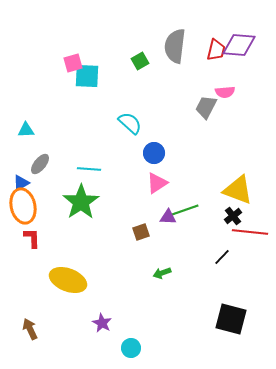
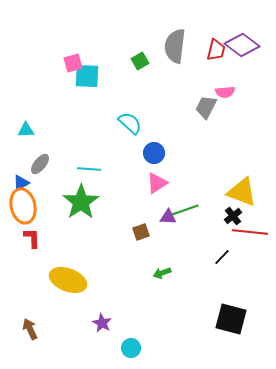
purple diamond: moved 3 px right; rotated 32 degrees clockwise
yellow triangle: moved 4 px right, 2 px down
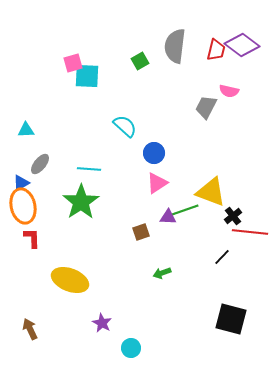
pink semicircle: moved 4 px right, 1 px up; rotated 18 degrees clockwise
cyan semicircle: moved 5 px left, 3 px down
yellow triangle: moved 31 px left
yellow ellipse: moved 2 px right
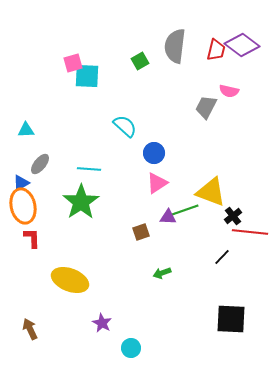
black square: rotated 12 degrees counterclockwise
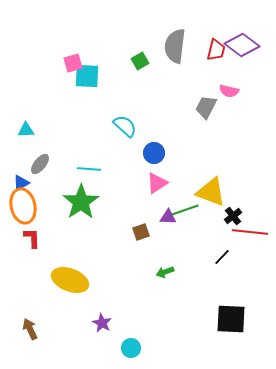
green arrow: moved 3 px right, 1 px up
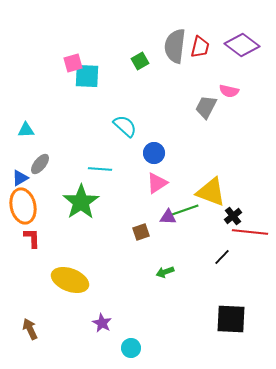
red trapezoid: moved 16 px left, 3 px up
cyan line: moved 11 px right
blue triangle: moved 1 px left, 5 px up
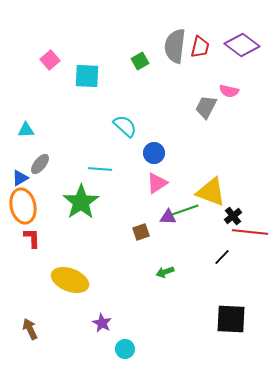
pink square: moved 23 px left, 3 px up; rotated 24 degrees counterclockwise
cyan circle: moved 6 px left, 1 px down
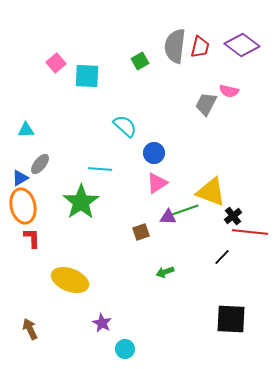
pink square: moved 6 px right, 3 px down
gray trapezoid: moved 3 px up
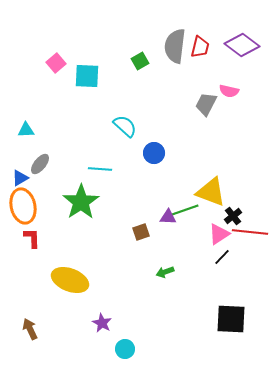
pink triangle: moved 62 px right, 51 px down
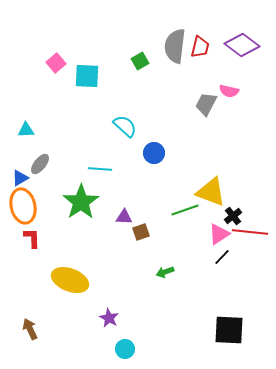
purple triangle: moved 44 px left
black square: moved 2 px left, 11 px down
purple star: moved 7 px right, 5 px up
